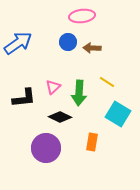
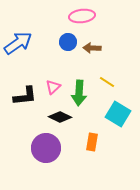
black L-shape: moved 1 px right, 2 px up
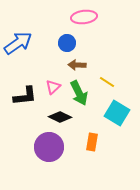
pink ellipse: moved 2 px right, 1 px down
blue circle: moved 1 px left, 1 px down
brown arrow: moved 15 px left, 17 px down
green arrow: rotated 30 degrees counterclockwise
cyan square: moved 1 px left, 1 px up
purple circle: moved 3 px right, 1 px up
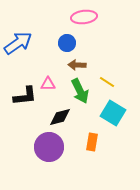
pink triangle: moved 5 px left, 3 px up; rotated 42 degrees clockwise
green arrow: moved 1 px right, 2 px up
cyan square: moved 4 px left
black diamond: rotated 40 degrees counterclockwise
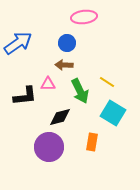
brown arrow: moved 13 px left
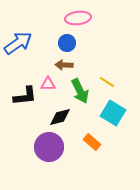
pink ellipse: moved 6 px left, 1 px down
orange rectangle: rotated 60 degrees counterclockwise
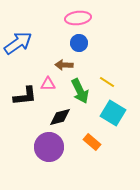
blue circle: moved 12 px right
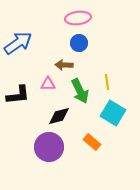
yellow line: rotated 49 degrees clockwise
black L-shape: moved 7 px left, 1 px up
black diamond: moved 1 px left, 1 px up
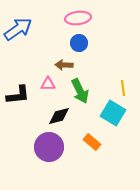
blue arrow: moved 14 px up
yellow line: moved 16 px right, 6 px down
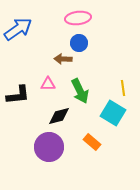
brown arrow: moved 1 px left, 6 px up
